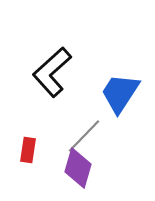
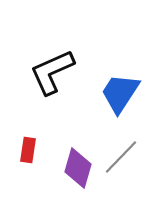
black L-shape: rotated 18 degrees clockwise
gray line: moved 37 px right, 21 px down
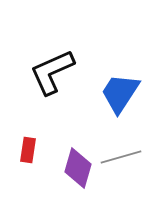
gray line: rotated 30 degrees clockwise
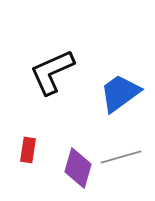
blue trapezoid: rotated 21 degrees clockwise
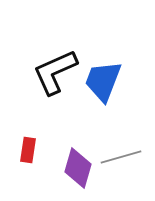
black L-shape: moved 3 px right
blue trapezoid: moved 17 px left, 12 px up; rotated 33 degrees counterclockwise
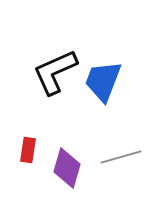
purple diamond: moved 11 px left
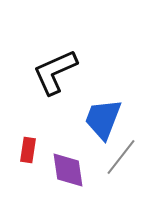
blue trapezoid: moved 38 px down
gray line: rotated 36 degrees counterclockwise
purple diamond: moved 1 px right, 2 px down; rotated 24 degrees counterclockwise
